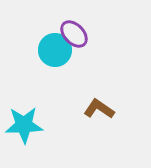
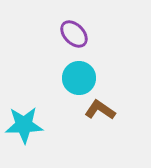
cyan circle: moved 24 px right, 28 px down
brown L-shape: moved 1 px right, 1 px down
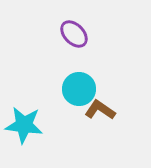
cyan circle: moved 11 px down
cyan star: rotated 9 degrees clockwise
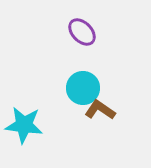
purple ellipse: moved 8 px right, 2 px up
cyan circle: moved 4 px right, 1 px up
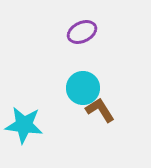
purple ellipse: rotated 72 degrees counterclockwise
brown L-shape: rotated 24 degrees clockwise
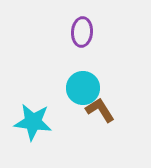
purple ellipse: rotated 60 degrees counterclockwise
cyan star: moved 9 px right, 3 px up
